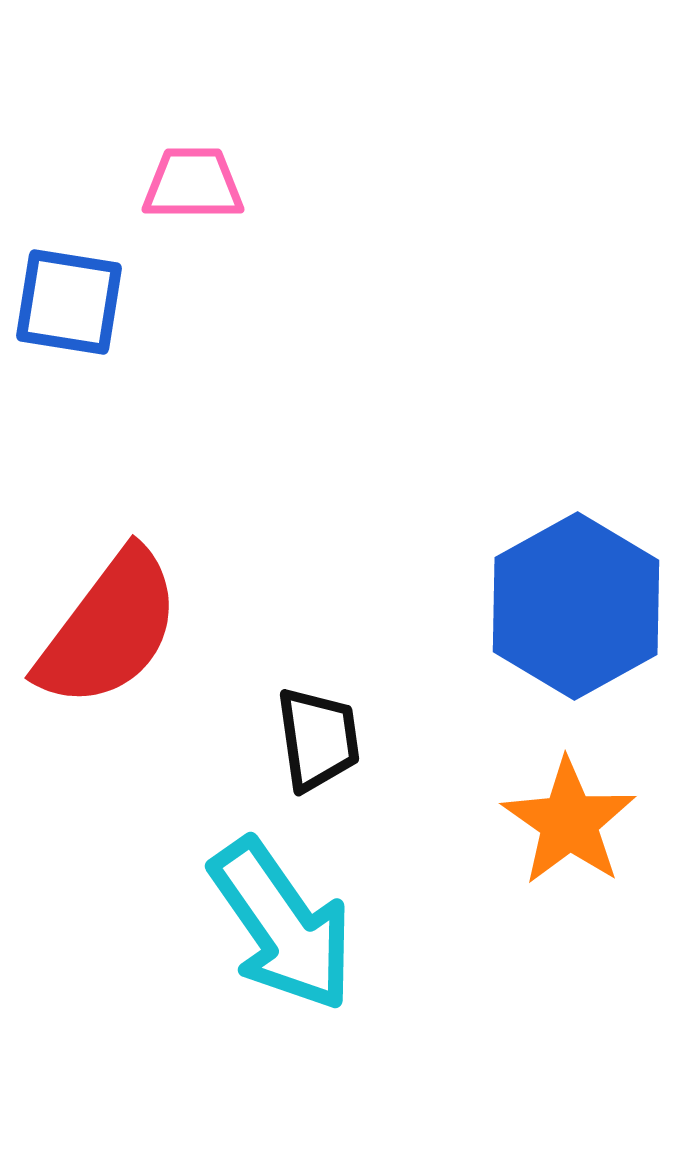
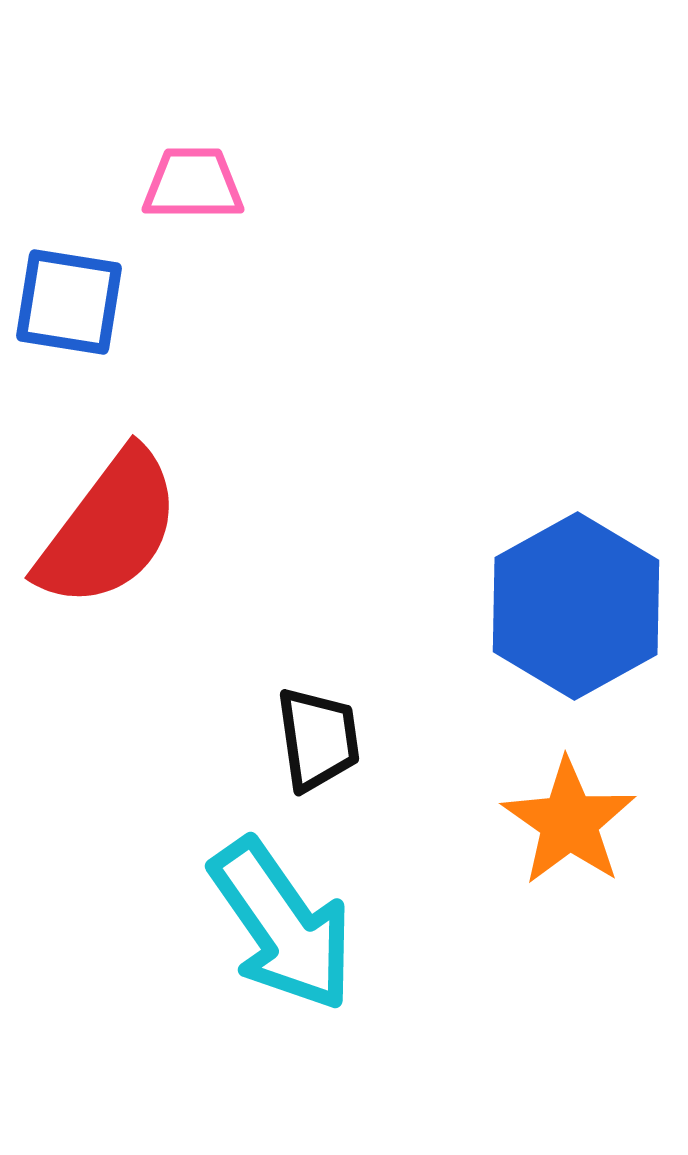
red semicircle: moved 100 px up
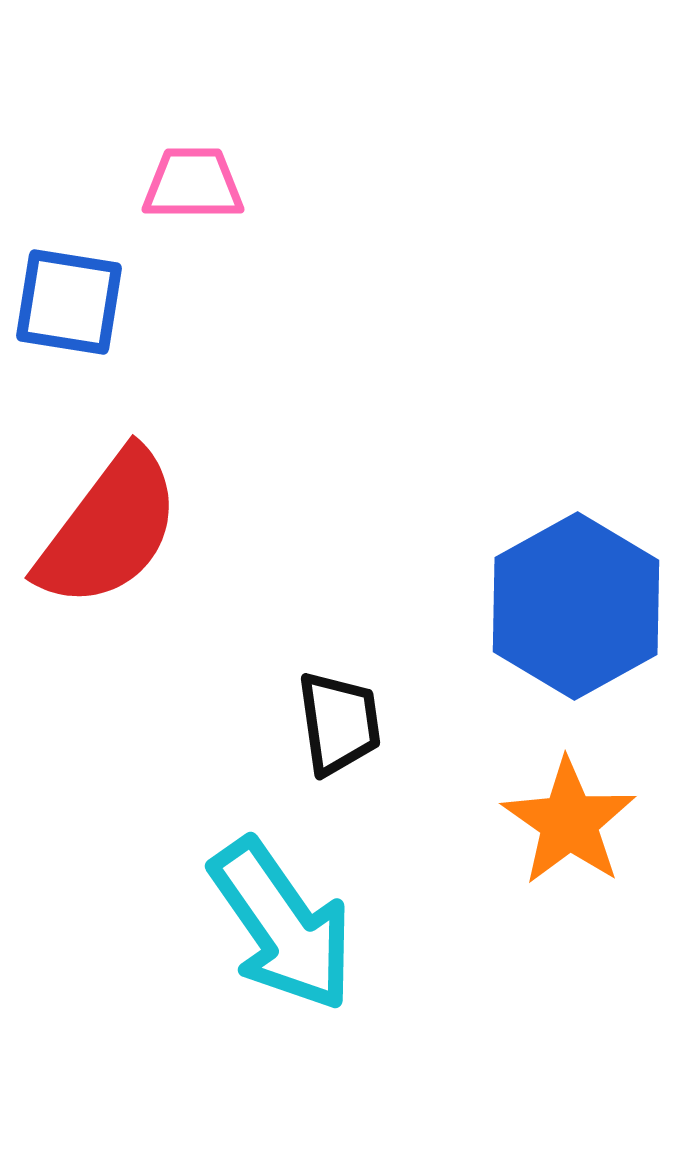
black trapezoid: moved 21 px right, 16 px up
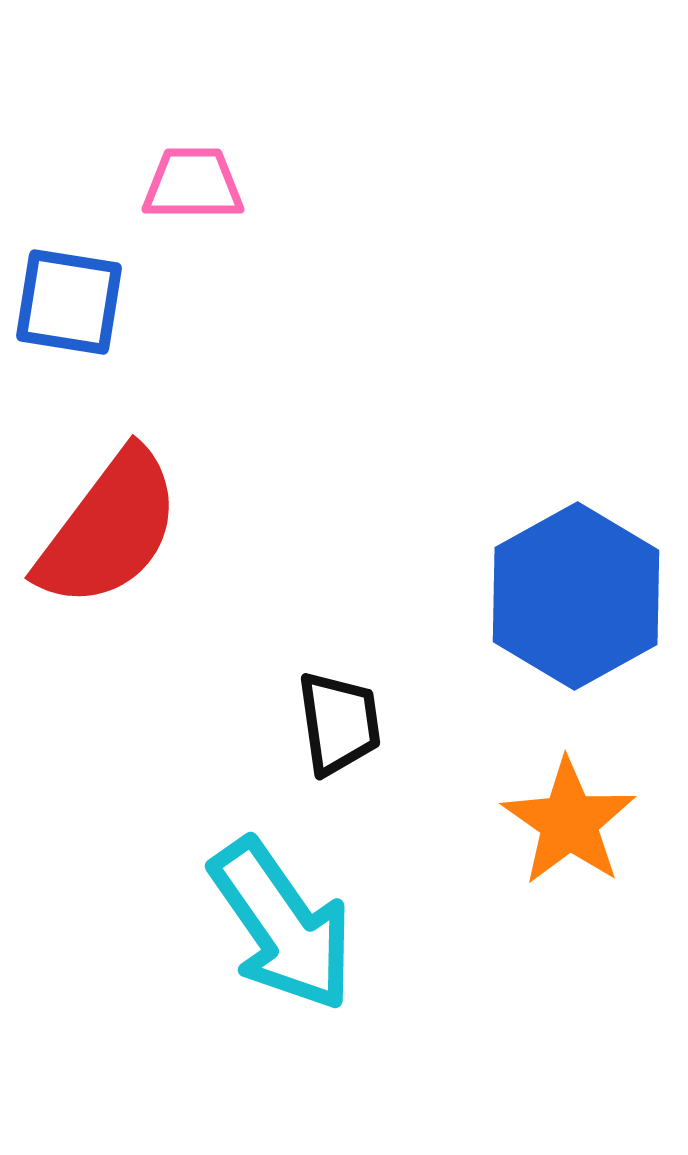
blue hexagon: moved 10 px up
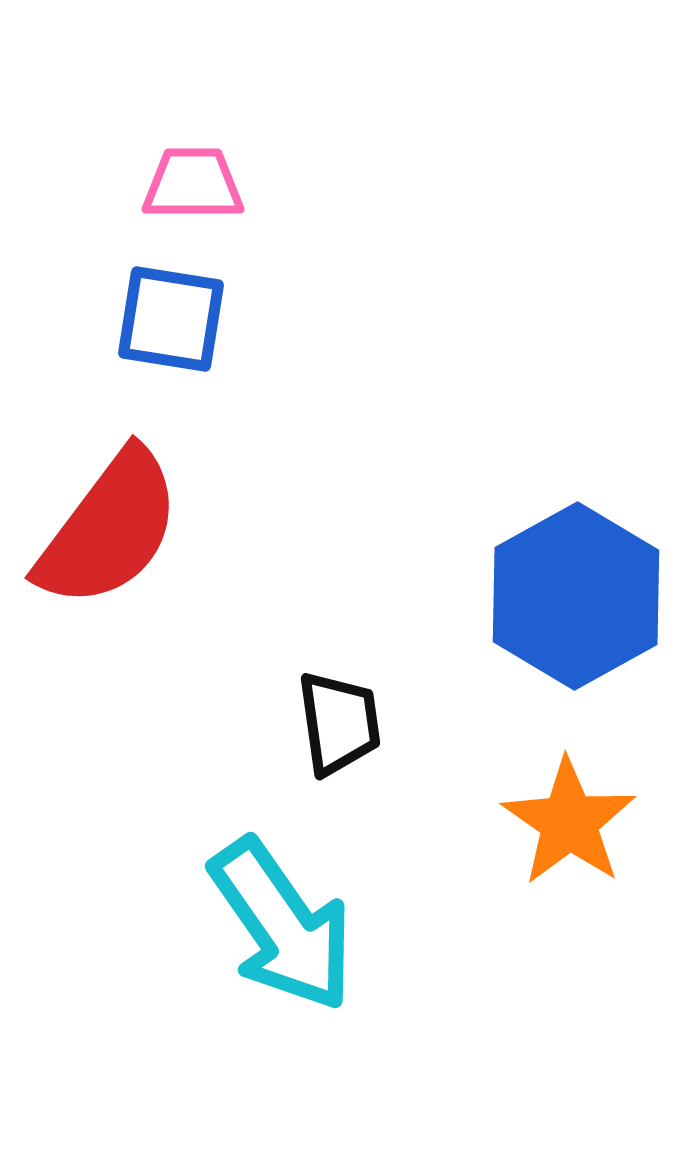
blue square: moved 102 px right, 17 px down
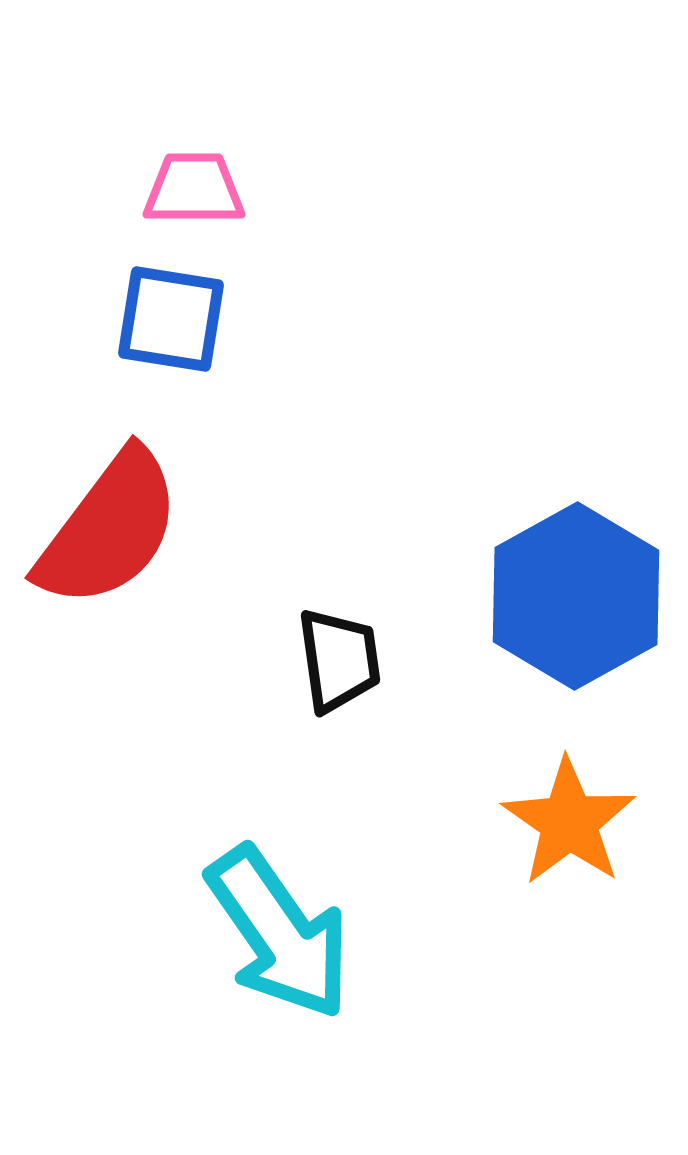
pink trapezoid: moved 1 px right, 5 px down
black trapezoid: moved 63 px up
cyan arrow: moved 3 px left, 8 px down
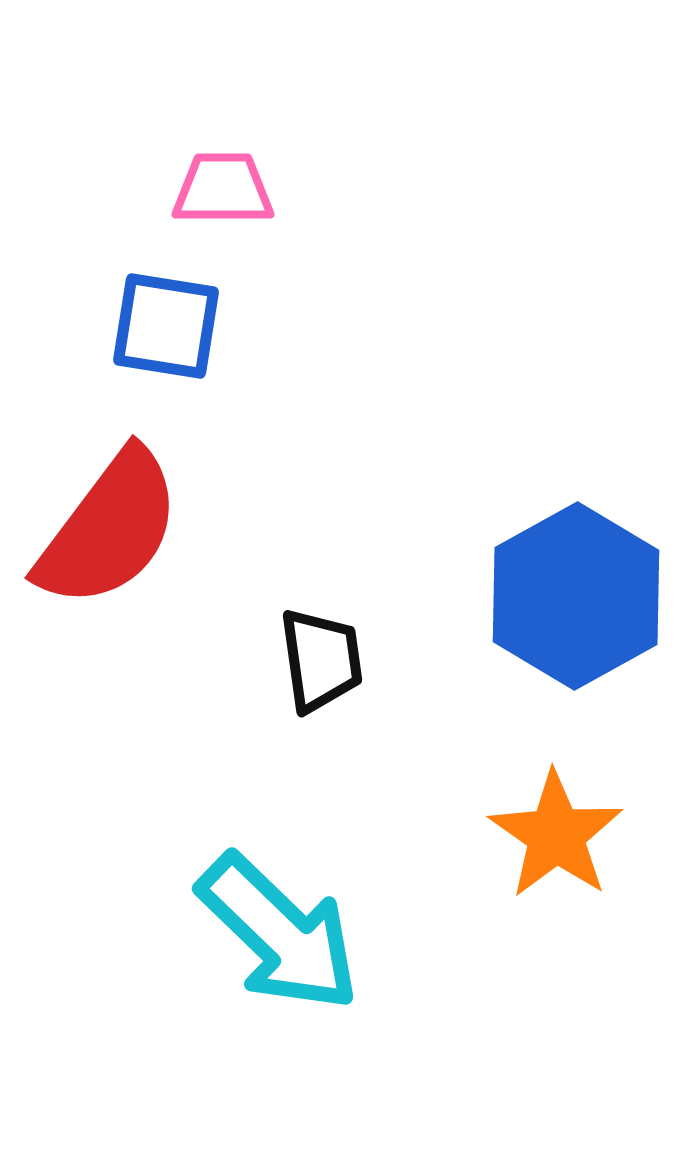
pink trapezoid: moved 29 px right
blue square: moved 5 px left, 7 px down
black trapezoid: moved 18 px left
orange star: moved 13 px left, 13 px down
cyan arrow: rotated 11 degrees counterclockwise
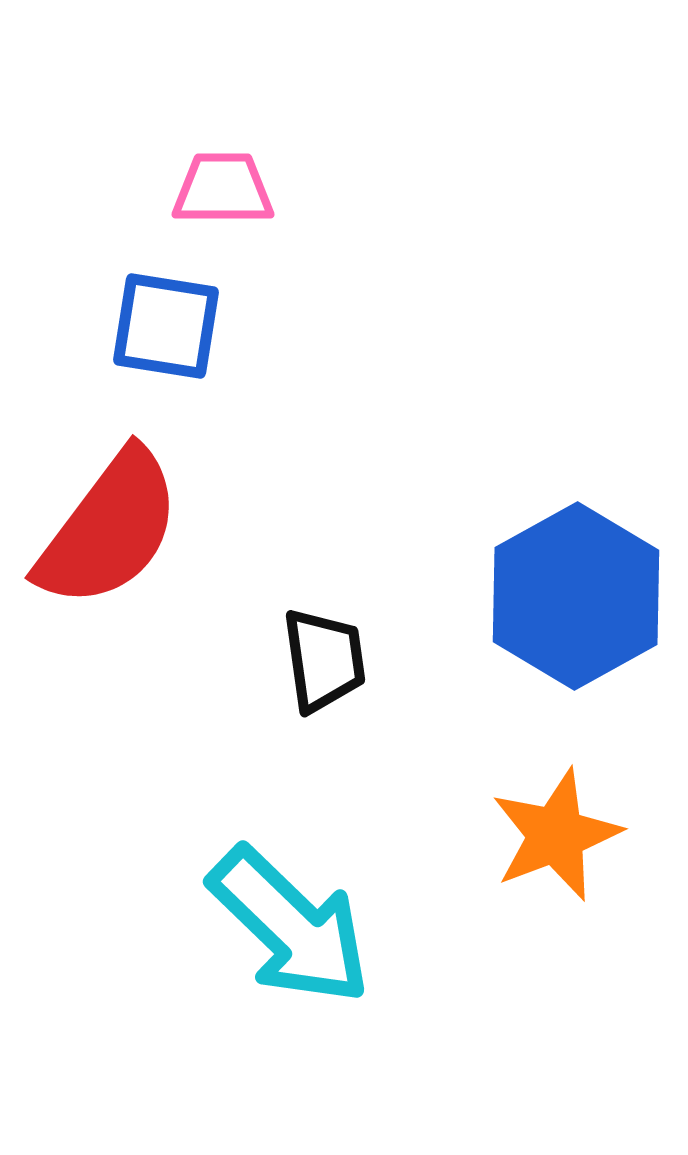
black trapezoid: moved 3 px right
orange star: rotated 16 degrees clockwise
cyan arrow: moved 11 px right, 7 px up
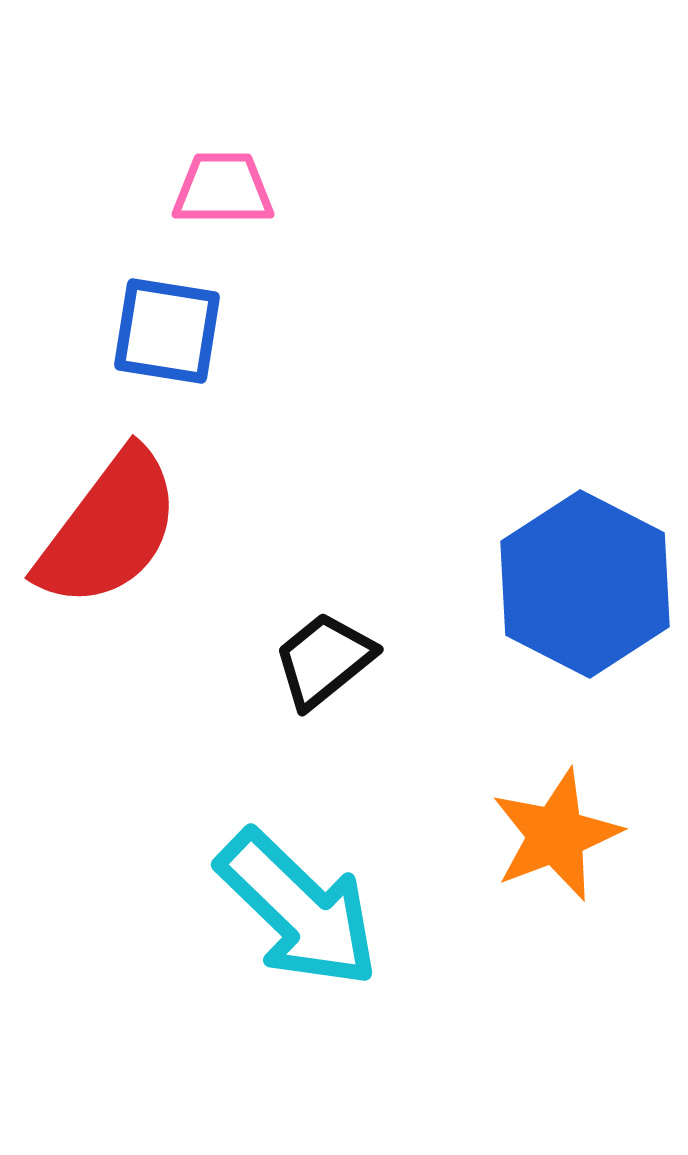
blue square: moved 1 px right, 5 px down
blue hexagon: moved 9 px right, 12 px up; rotated 4 degrees counterclockwise
black trapezoid: rotated 121 degrees counterclockwise
cyan arrow: moved 8 px right, 17 px up
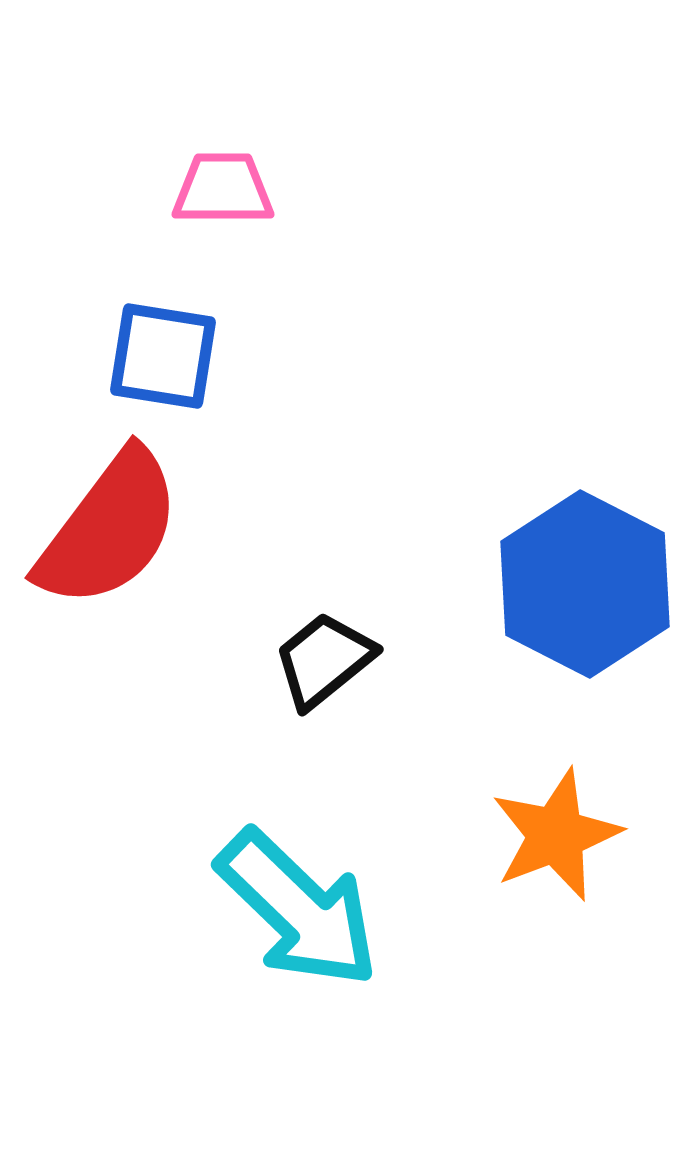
blue square: moved 4 px left, 25 px down
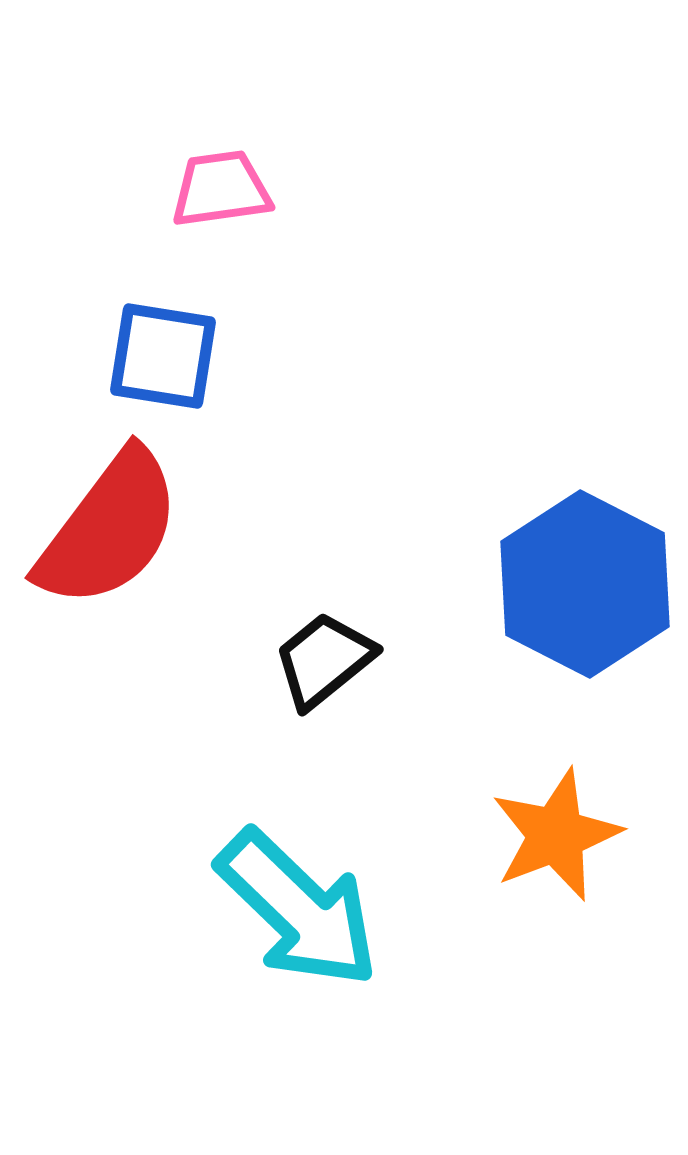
pink trapezoid: moved 2 px left; rotated 8 degrees counterclockwise
